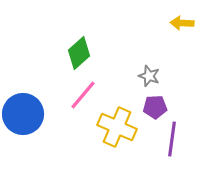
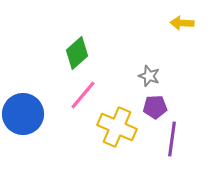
green diamond: moved 2 px left
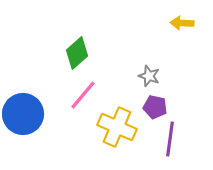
purple pentagon: rotated 15 degrees clockwise
purple line: moved 2 px left
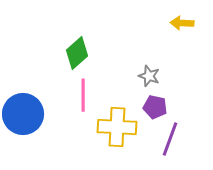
pink line: rotated 40 degrees counterclockwise
yellow cross: rotated 21 degrees counterclockwise
purple line: rotated 12 degrees clockwise
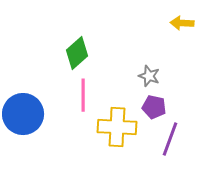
purple pentagon: moved 1 px left
